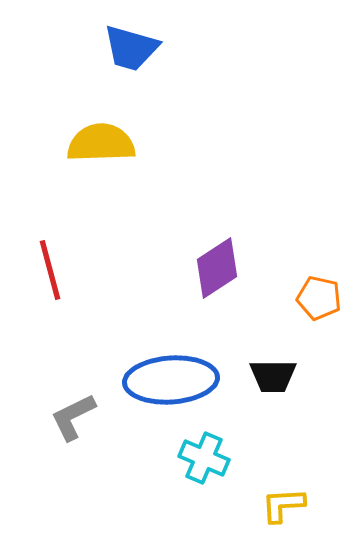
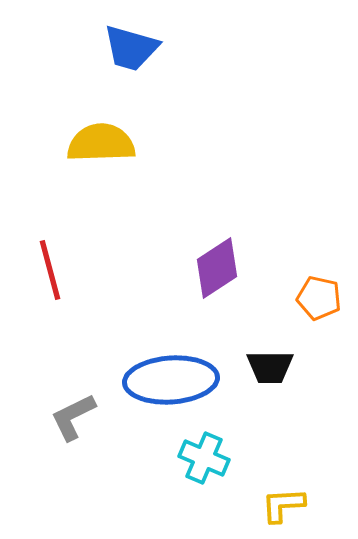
black trapezoid: moved 3 px left, 9 px up
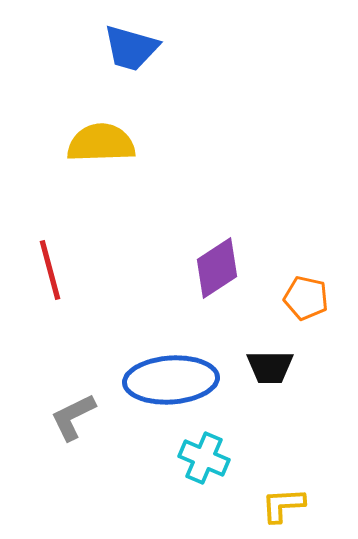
orange pentagon: moved 13 px left
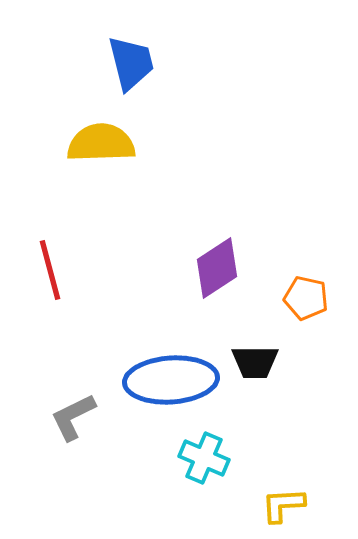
blue trapezoid: moved 15 px down; rotated 120 degrees counterclockwise
black trapezoid: moved 15 px left, 5 px up
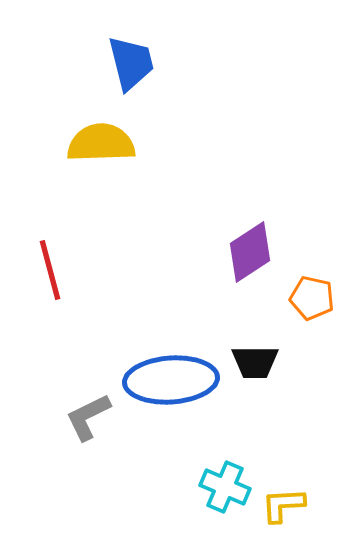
purple diamond: moved 33 px right, 16 px up
orange pentagon: moved 6 px right
gray L-shape: moved 15 px right
cyan cross: moved 21 px right, 29 px down
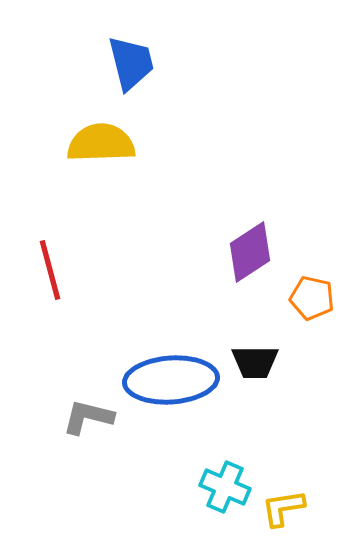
gray L-shape: rotated 40 degrees clockwise
yellow L-shape: moved 3 px down; rotated 6 degrees counterclockwise
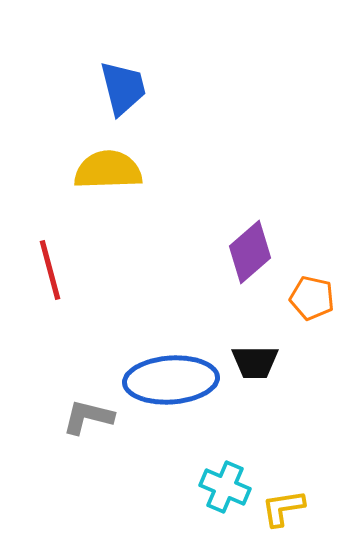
blue trapezoid: moved 8 px left, 25 px down
yellow semicircle: moved 7 px right, 27 px down
purple diamond: rotated 8 degrees counterclockwise
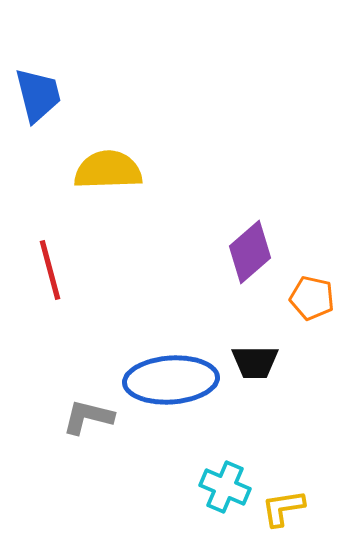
blue trapezoid: moved 85 px left, 7 px down
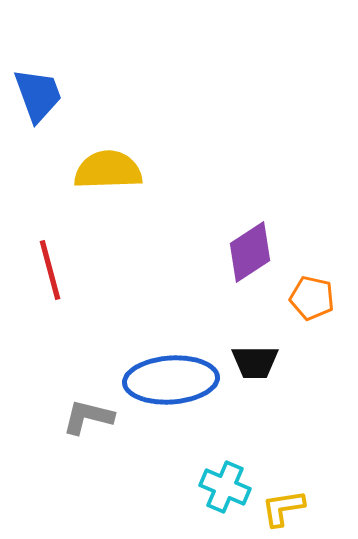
blue trapezoid: rotated 6 degrees counterclockwise
purple diamond: rotated 8 degrees clockwise
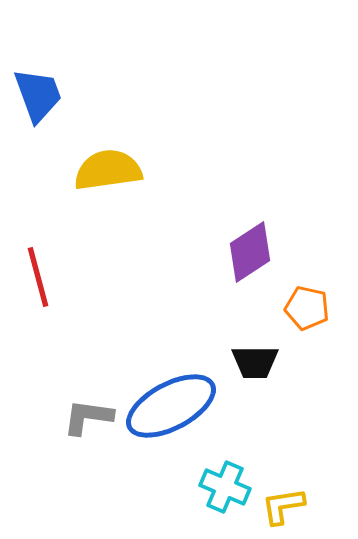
yellow semicircle: rotated 6 degrees counterclockwise
red line: moved 12 px left, 7 px down
orange pentagon: moved 5 px left, 10 px down
blue ellipse: moved 26 px down; rotated 24 degrees counterclockwise
gray L-shape: rotated 6 degrees counterclockwise
yellow L-shape: moved 2 px up
